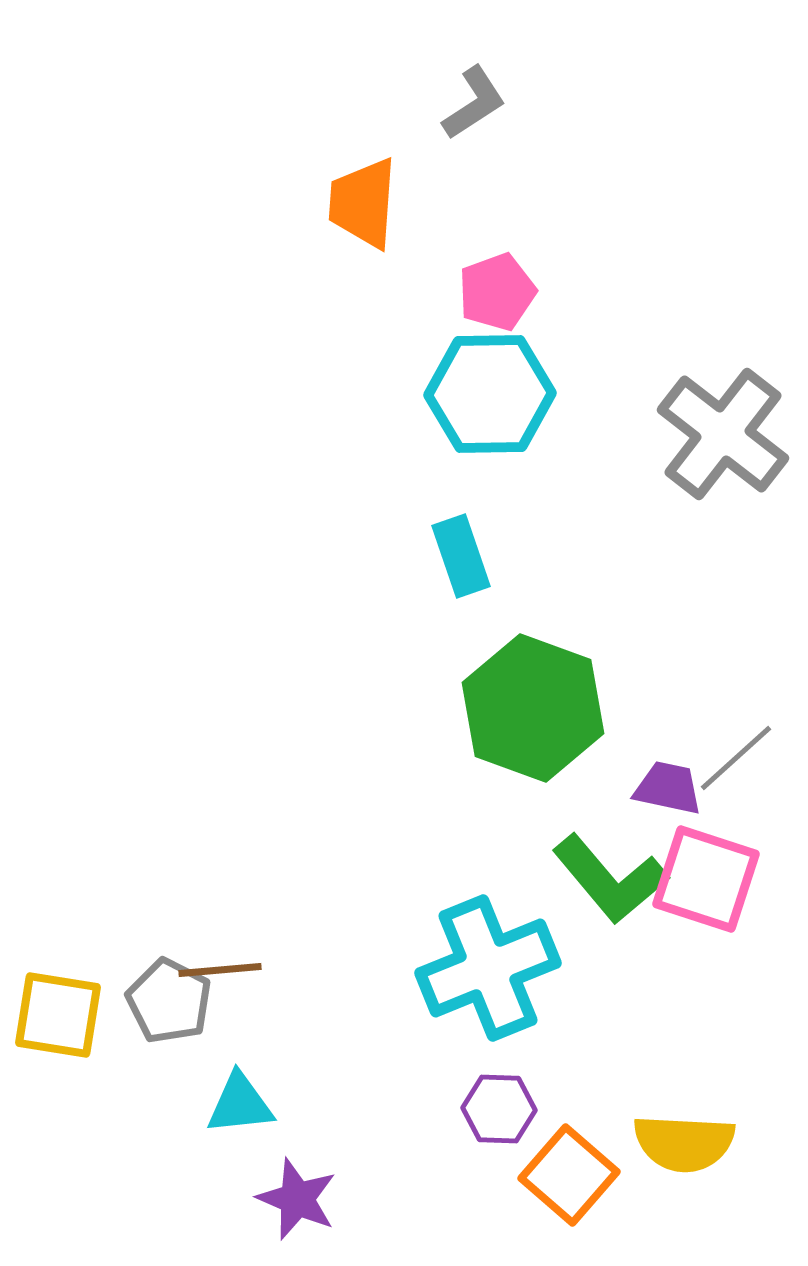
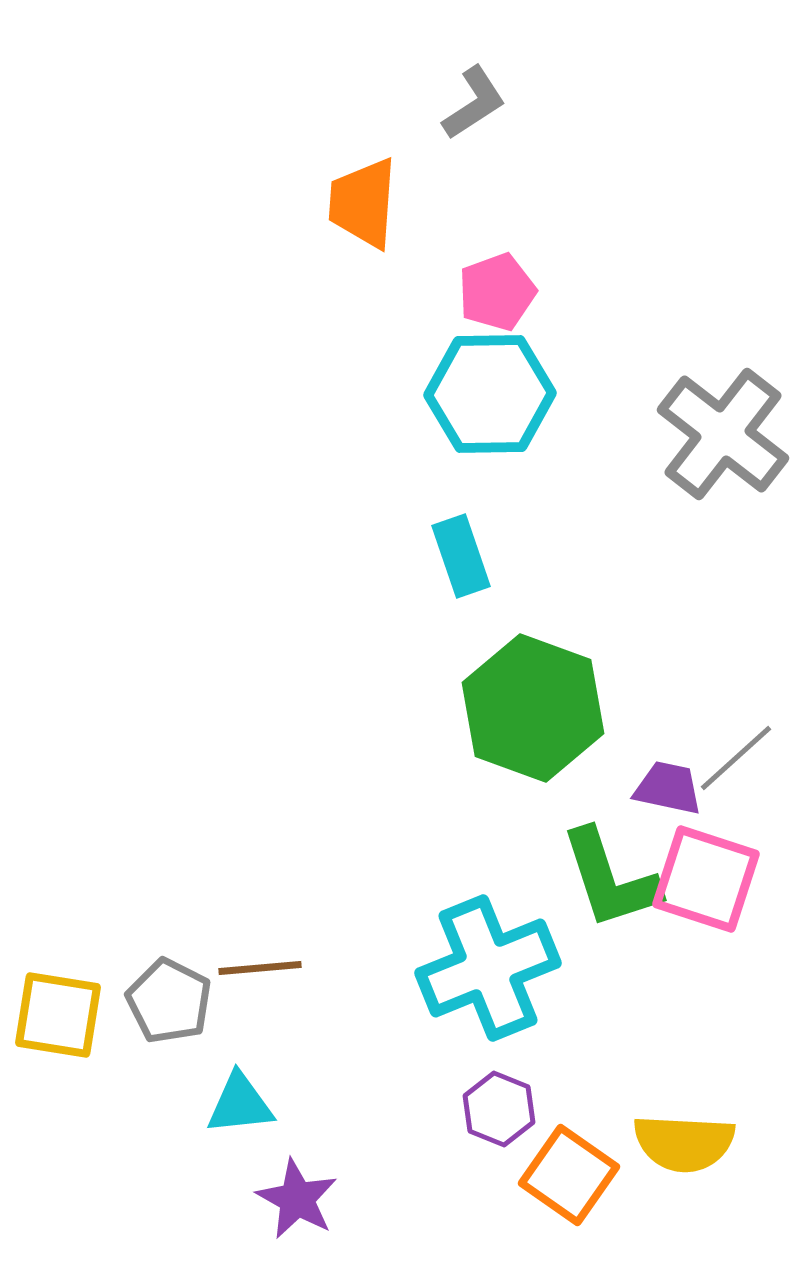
green L-shape: rotated 22 degrees clockwise
brown line: moved 40 px right, 2 px up
purple hexagon: rotated 20 degrees clockwise
orange square: rotated 6 degrees counterclockwise
purple star: rotated 6 degrees clockwise
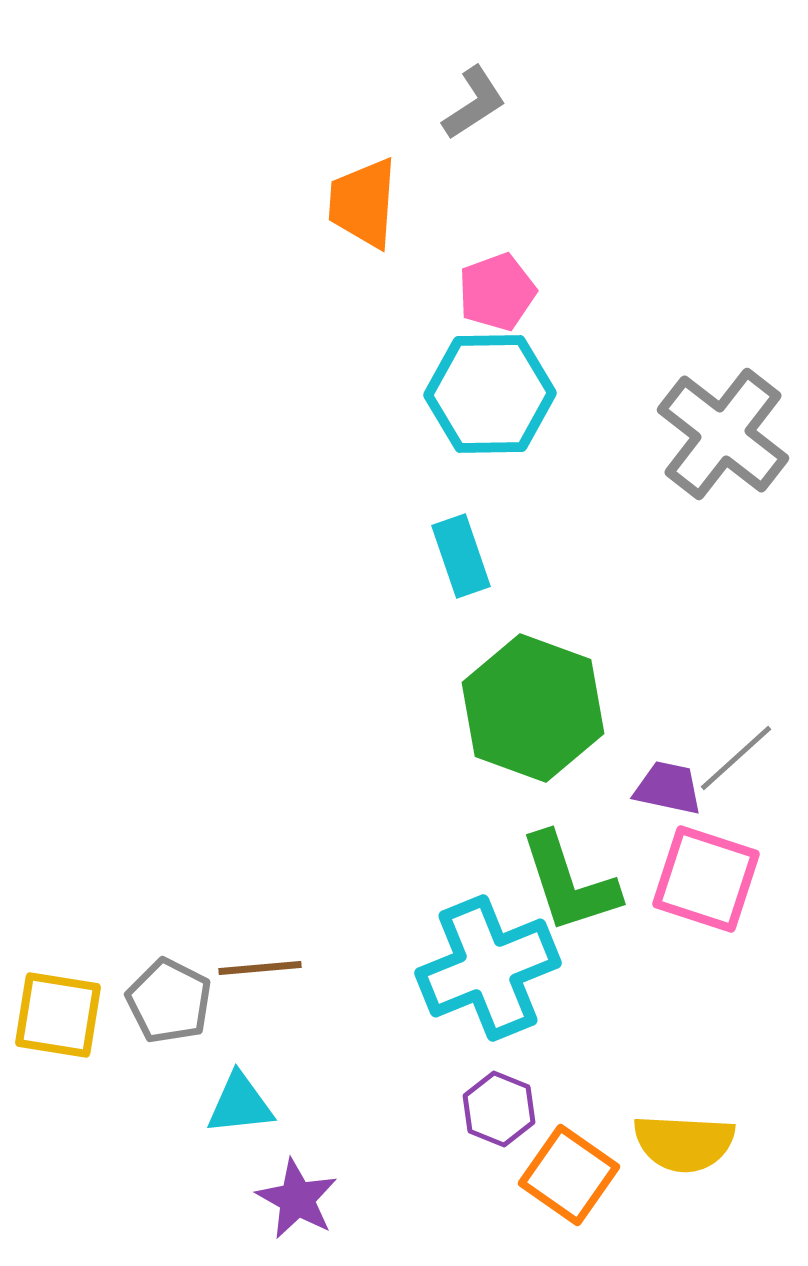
green L-shape: moved 41 px left, 4 px down
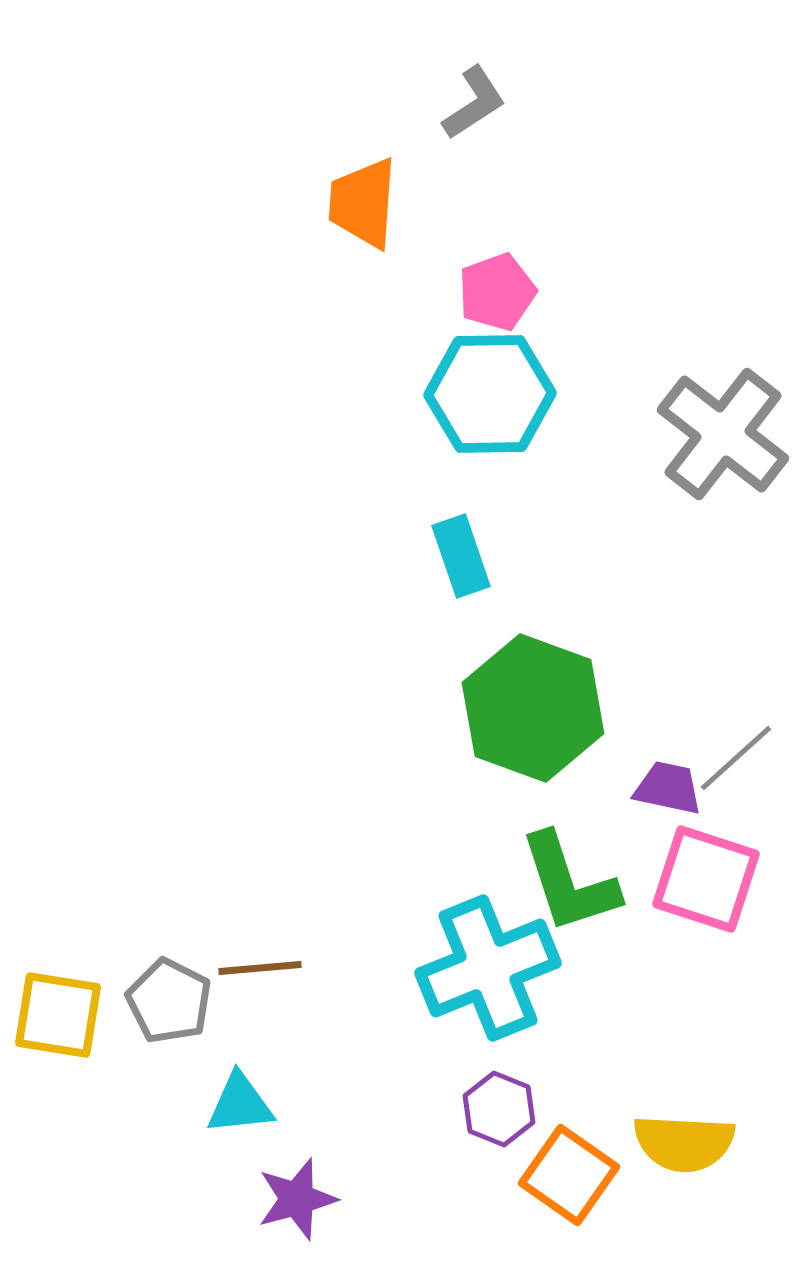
purple star: rotated 28 degrees clockwise
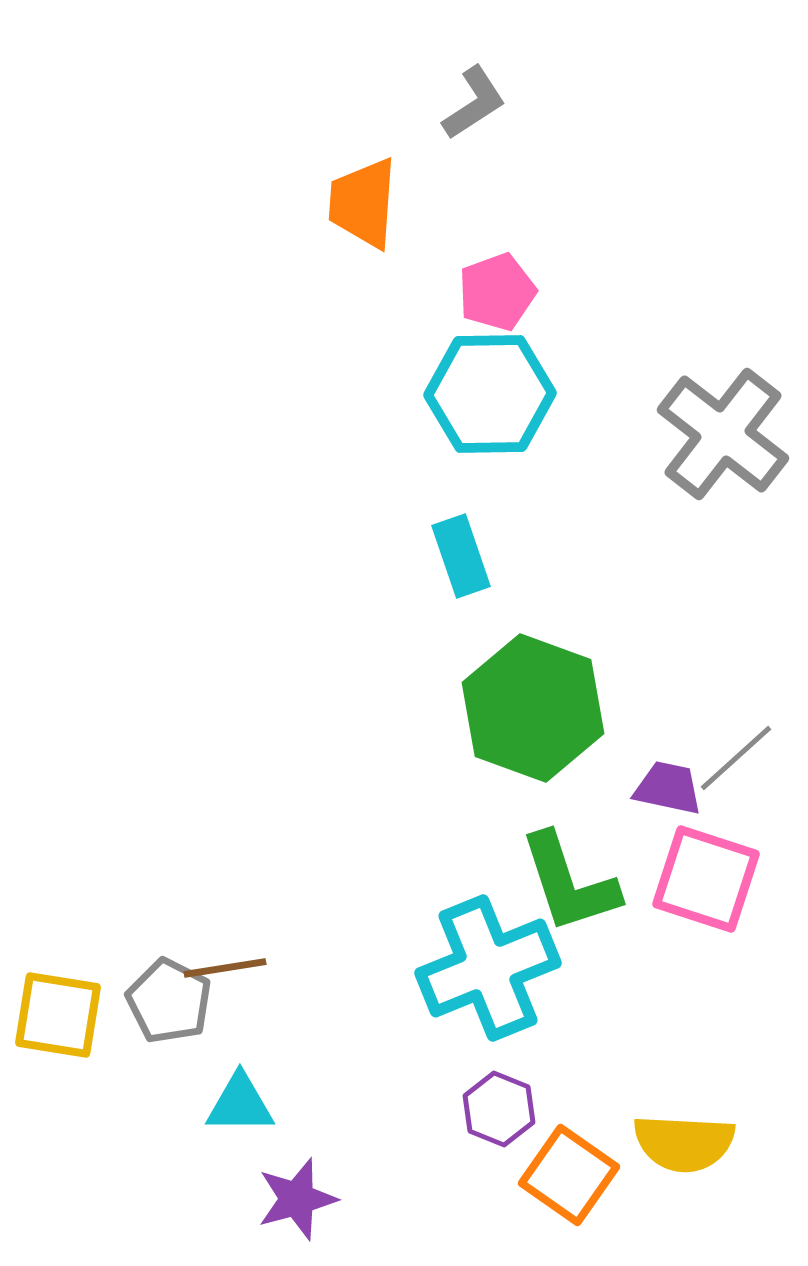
brown line: moved 35 px left; rotated 4 degrees counterclockwise
cyan triangle: rotated 6 degrees clockwise
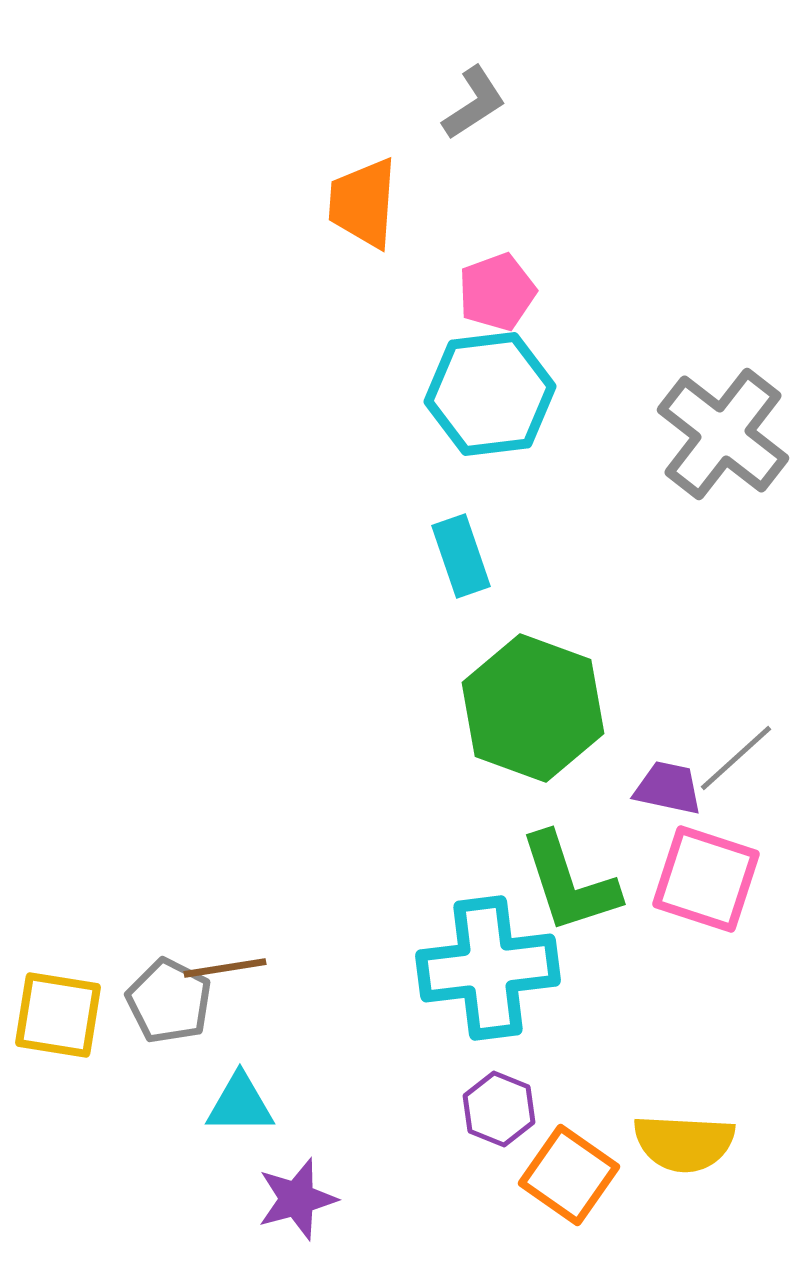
cyan hexagon: rotated 6 degrees counterclockwise
cyan cross: rotated 15 degrees clockwise
